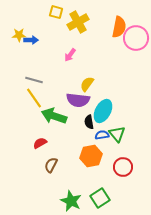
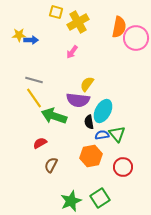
pink arrow: moved 2 px right, 3 px up
green star: rotated 25 degrees clockwise
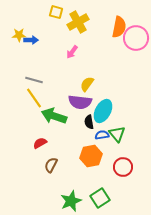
purple semicircle: moved 2 px right, 2 px down
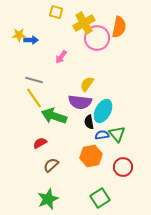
yellow cross: moved 6 px right, 1 px down
pink circle: moved 39 px left
pink arrow: moved 11 px left, 5 px down
brown semicircle: rotated 21 degrees clockwise
green star: moved 23 px left, 2 px up
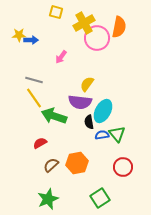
orange hexagon: moved 14 px left, 7 px down
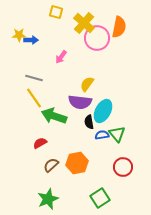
yellow cross: rotated 20 degrees counterclockwise
gray line: moved 2 px up
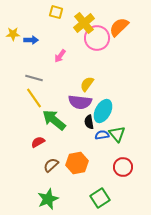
yellow cross: rotated 10 degrees clockwise
orange semicircle: rotated 145 degrees counterclockwise
yellow star: moved 6 px left, 1 px up
pink arrow: moved 1 px left, 1 px up
green arrow: moved 4 px down; rotated 20 degrees clockwise
red semicircle: moved 2 px left, 1 px up
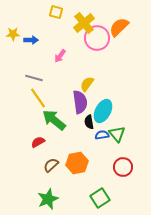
yellow line: moved 4 px right
purple semicircle: rotated 105 degrees counterclockwise
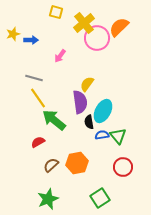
yellow star: rotated 16 degrees counterclockwise
green triangle: moved 1 px right, 2 px down
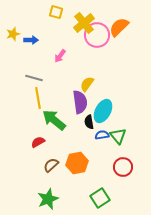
pink circle: moved 3 px up
yellow line: rotated 25 degrees clockwise
